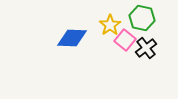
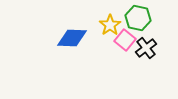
green hexagon: moved 4 px left
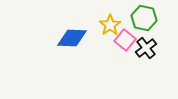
green hexagon: moved 6 px right
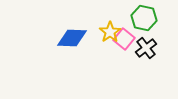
yellow star: moved 7 px down
pink square: moved 1 px left, 1 px up
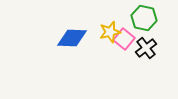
yellow star: rotated 20 degrees clockwise
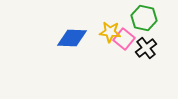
yellow star: rotated 20 degrees clockwise
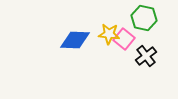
yellow star: moved 1 px left, 2 px down
blue diamond: moved 3 px right, 2 px down
black cross: moved 8 px down
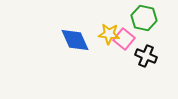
blue diamond: rotated 64 degrees clockwise
black cross: rotated 30 degrees counterclockwise
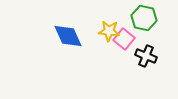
yellow star: moved 3 px up
blue diamond: moved 7 px left, 4 px up
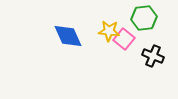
green hexagon: rotated 20 degrees counterclockwise
black cross: moved 7 px right
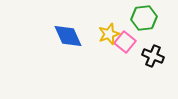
yellow star: moved 3 px down; rotated 25 degrees counterclockwise
pink square: moved 1 px right, 3 px down
